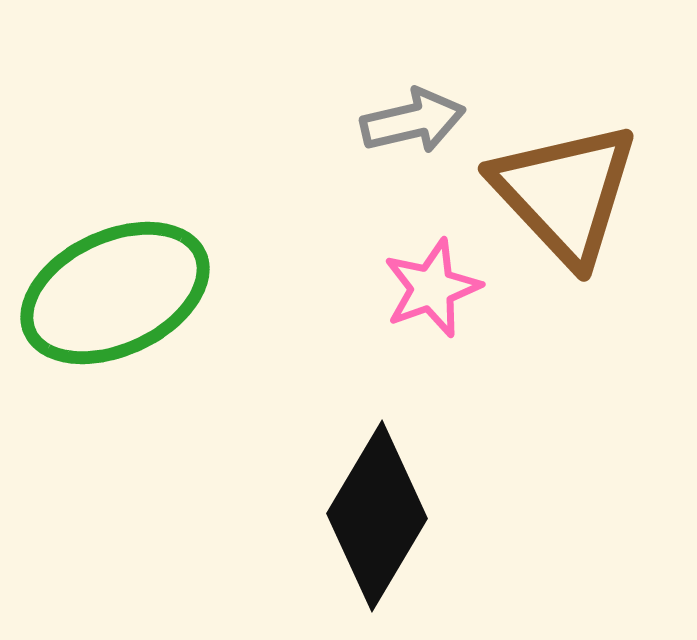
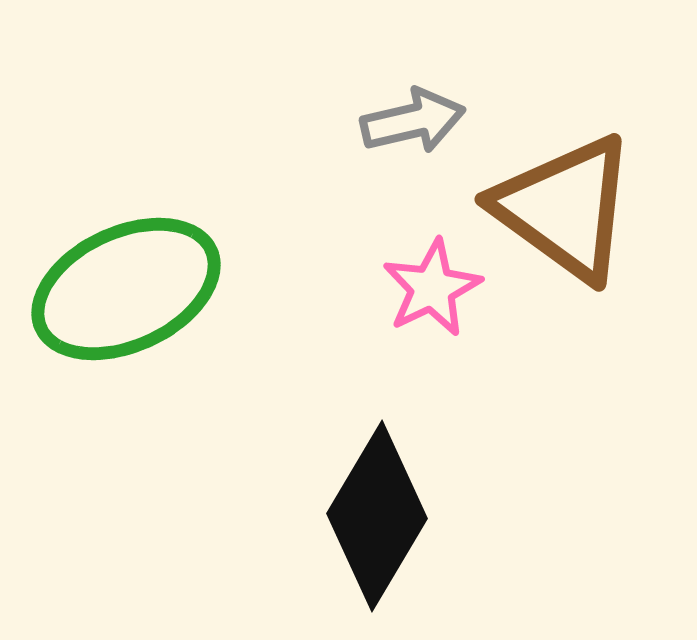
brown triangle: moved 15 px down; rotated 11 degrees counterclockwise
pink star: rotated 6 degrees counterclockwise
green ellipse: moved 11 px right, 4 px up
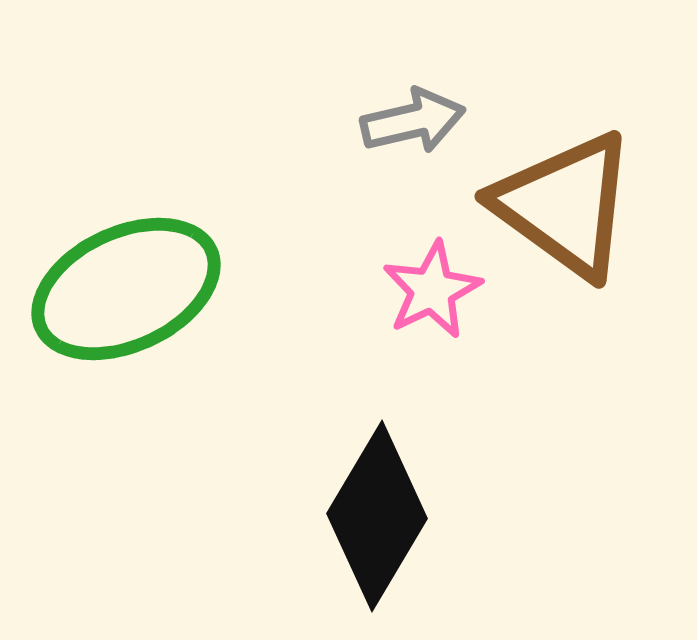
brown triangle: moved 3 px up
pink star: moved 2 px down
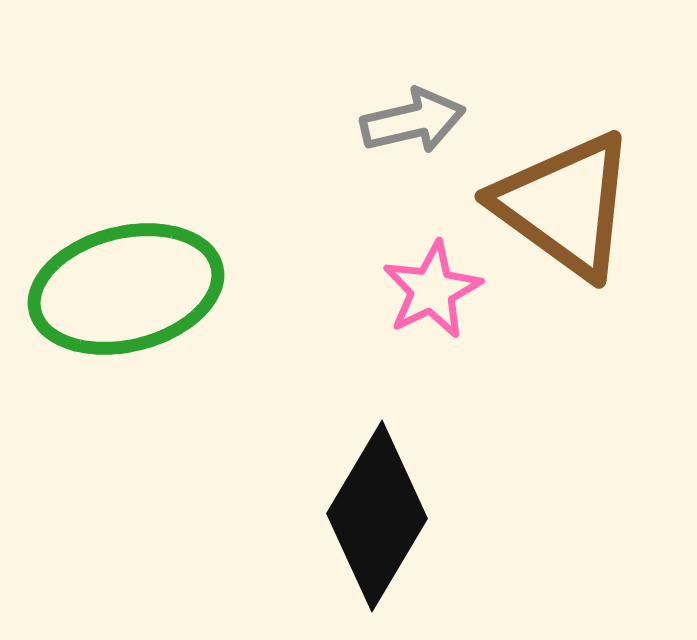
green ellipse: rotated 11 degrees clockwise
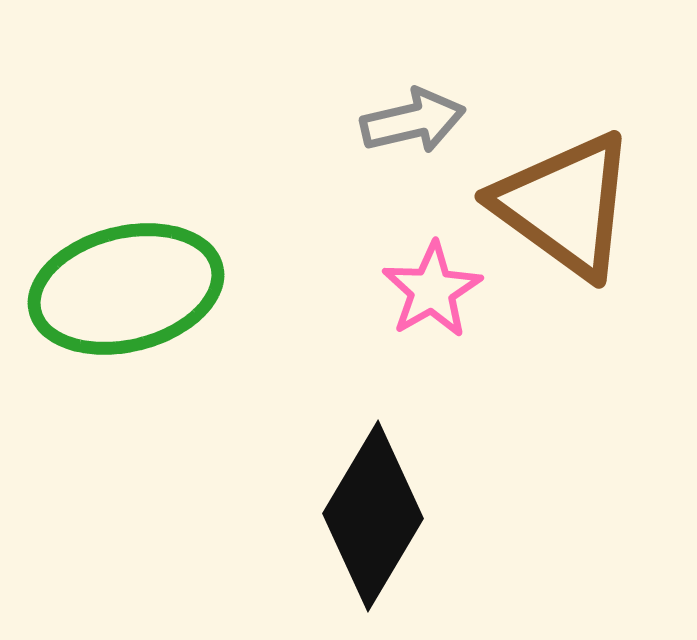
pink star: rotated 4 degrees counterclockwise
black diamond: moved 4 px left
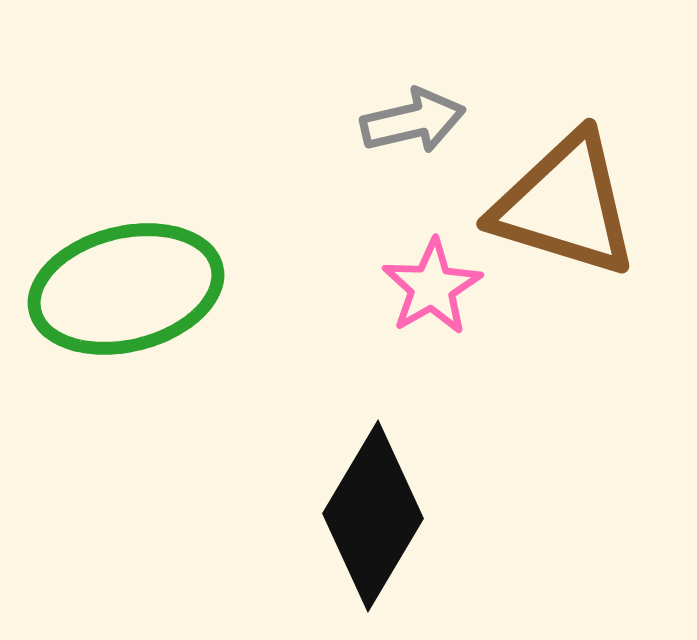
brown triangle: rotated 19 degrees counterclockwise
pink star: moved 3 px up
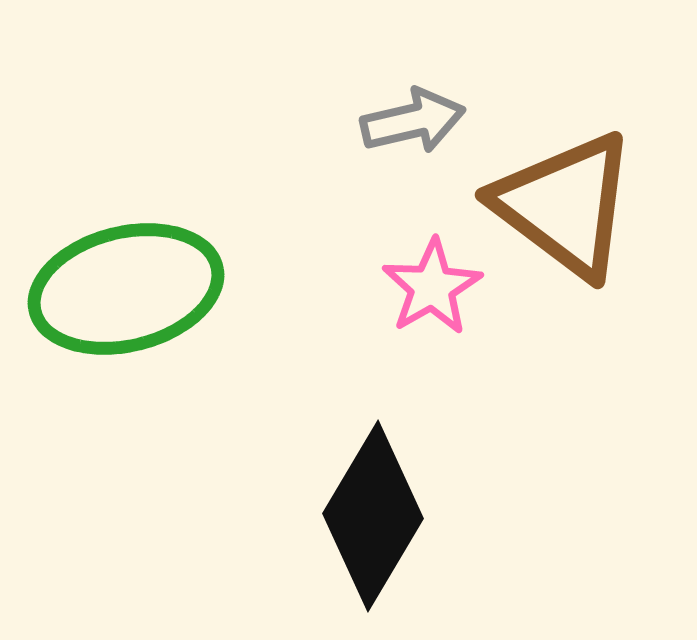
brown triangle: rotated 20 degrees clockwise
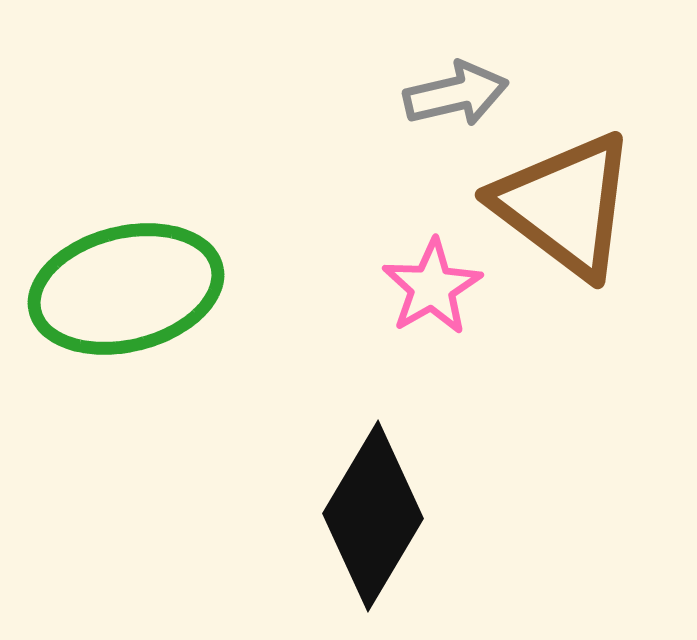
gray arrow: moved 43 px right, 27 px up
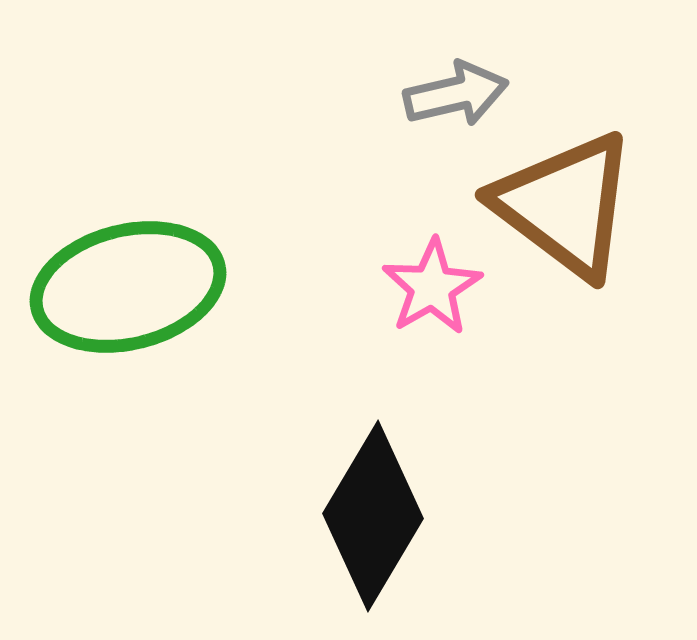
green ellipse: moved 2 px right, 2 px up
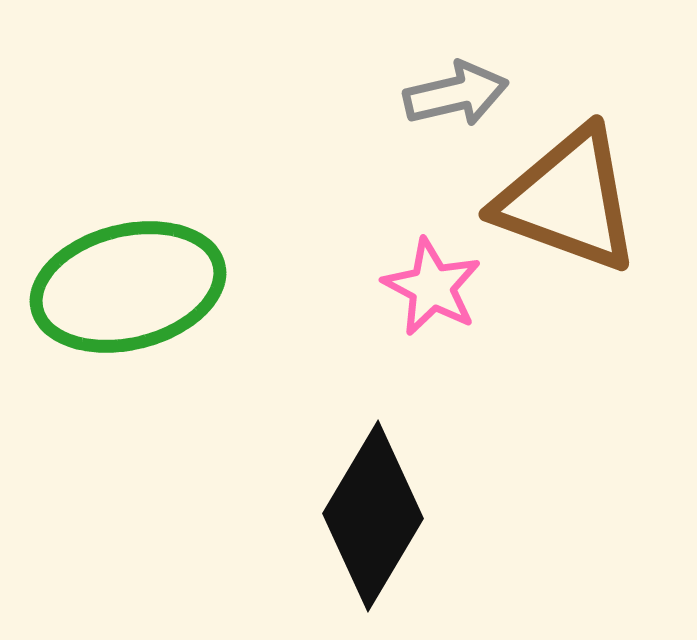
brown triangle: moved 3 px right, 5 px up; rotated 17 degrees counterclockwise
pink star: rotated 14 degrees counterclockwise
